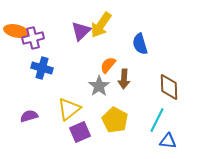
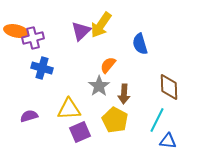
brown arrow: moved 15 px down
yellow triangle: rotated 35 degrees clockwise
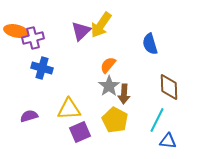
blue semicircle: moved 10 px right
gray star: moved 10 px right
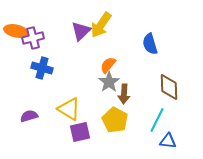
gray star: moved 4 px up
yellow triangle: rotated 35 degrees clockwise
purple square: rotated 10 degrees clockwise
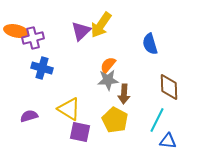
gray star: moved 1 px left, 2 px up; rotated 30 degrees clockwise
purple square: rotated 25 degrees clockwise
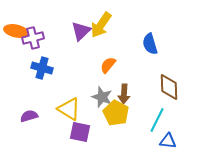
gray star: moved 6 px left, 17 px down; rotated 25 degrees clockwise
yellow pentagon: moved 1 px right, 7 px up
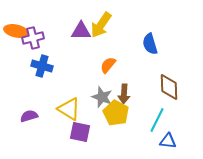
purple triangle: rotated 45 degrees clockwise
blue cross: moved 2 px up
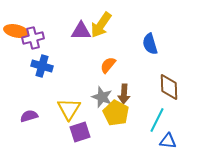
yellow triangle: rotated 30 degrees clockwise
purple square: rotated 30 degrees counterclockwise
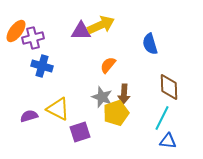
yellow arrow: rotated 148 degrees counterclockwise
orange ellipse: rotated 65 degrees counterclockwise
yellow triangle: moved 11 px left; rotated 35 degrees counterclockwise
yellow pentagon: rotated 25 degrees clockwise
cyan line: moved 5 px right, 2 px up
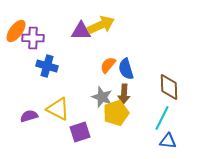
purple cross: rotated 15 degrees clockwise
blue semicircle: moved 24 px left, 25 px down
blue cross: moved 5 px right
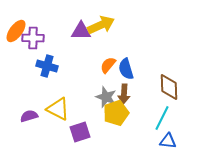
gray star: moved 4 px right
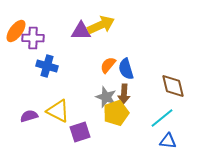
brown diamond: moved 4 px right, 1 px up; rotated 12 degrees counterclockwise
yellow triangle: moved 2 px down
cyan line: rotated 25 degrees clockwise
